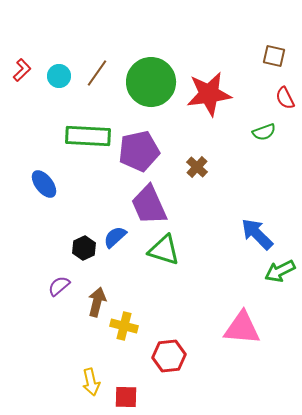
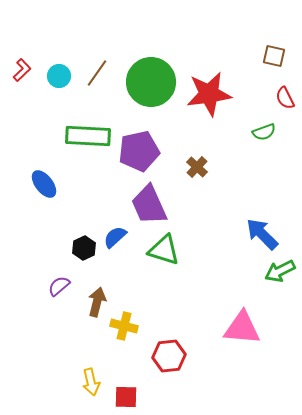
blue arrow: moved 5 px right
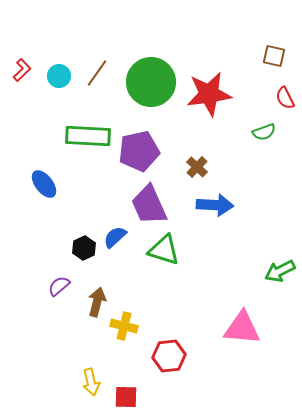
blue arrow: moved 47 px left, 29 px up; rotated 138 degrees clockwise
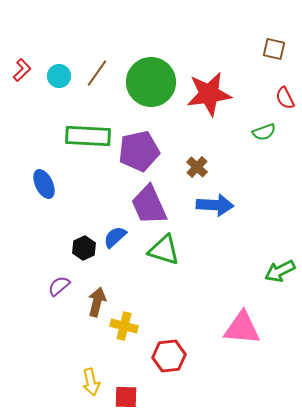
brown square: moved 7 px up
blue ellipse: rotated 12 degrees clockwise
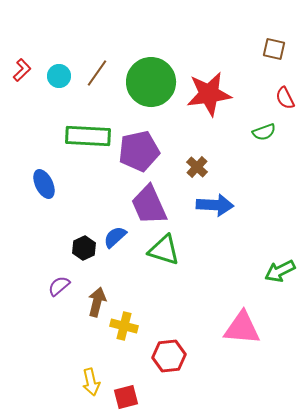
red square: rotated 15 degrees counterclockwise
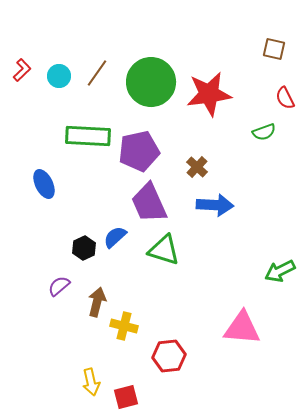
purple trapezoid: moved 2 px up
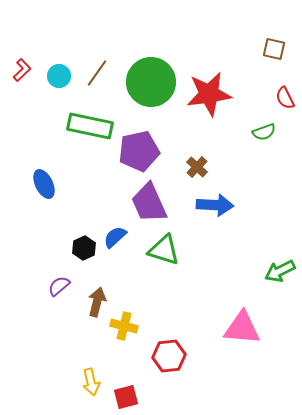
green rectangle: moved 2 px right, 10 px up; rotated 9 degrees clockwise
